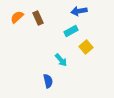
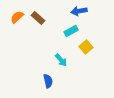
brown rectangle: rotated 24 degrees counterclockwise
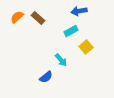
blue semicircle: moved 2 px left, 4 px up; rotated 64 degrees clockwise
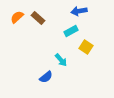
yellow square: rotated 16 degrees counterclockwise
